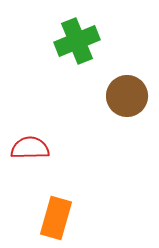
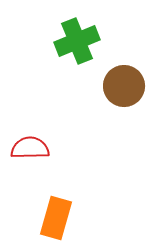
brown circle: moved 3 px left, 10 px up
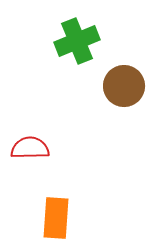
orange rectangle: rotated 12 degrees counterclockwise
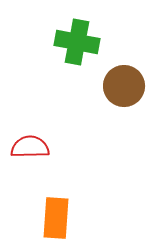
green cross: moved 1 px down; rotated 33 degrees clockwise
red semicircle: moved 1 px up
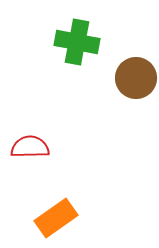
brown circle: moved 12 px right, 8 px up
orange rectangle: rotated 51 degrees clockwise
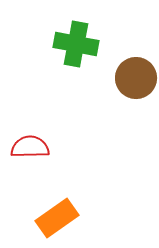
green cross: moved 1 px left, 2 px down
orange rectangle: moved 1 px right
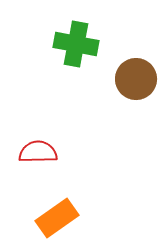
brown circle: moved 1 px down
red semicircle: moved 8 px right, 5 px down
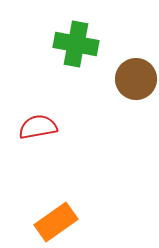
red semicircle: moved 25 px up; rotated 9 degrees counterclockwise
orange rectangle: moved 1 px left, 4 px down
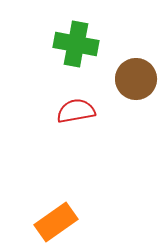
red semicircle: moved 38 px right, 16 px up
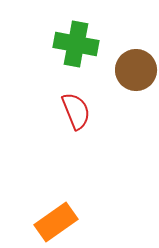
brown circle: moved 9 px up
red semicircle: rotated 78 degrees clockwise
